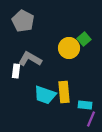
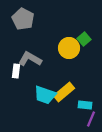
gray pentagon: moved 2 px up
yellow rectangle: rotated 55 degrees clockwise
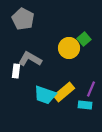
purple line: moved 30 px up
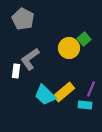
gray L-shape: rotated 65 degrees counterclockwise
cyan trapezoid: rotated 25 degrees clockwise
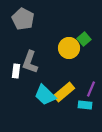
gray L-shape: moved 3 px down; rotated 35 degrees counterclockwise
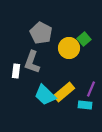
gray pentagon: moved 18 px right, 14 px down
gray L-shape: moved 2 px right
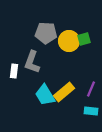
gray pentagon: moved 5 px right; rotated 25 degrees counterclockwise
green square: rotated 24 degrees clockwise
yellow circle: moved 7 px up
white rectangle: moved 2 px left
cyan trapezoid: rotated 15 degrees clockwise
cyan rectangle: moved 6 px right, 6 px down
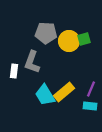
cyan rectangle: moved 1 px left, 5 px up
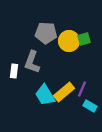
purple line: moved 9 px left
cyan rectangle: rotated 24 degrees clockwise
